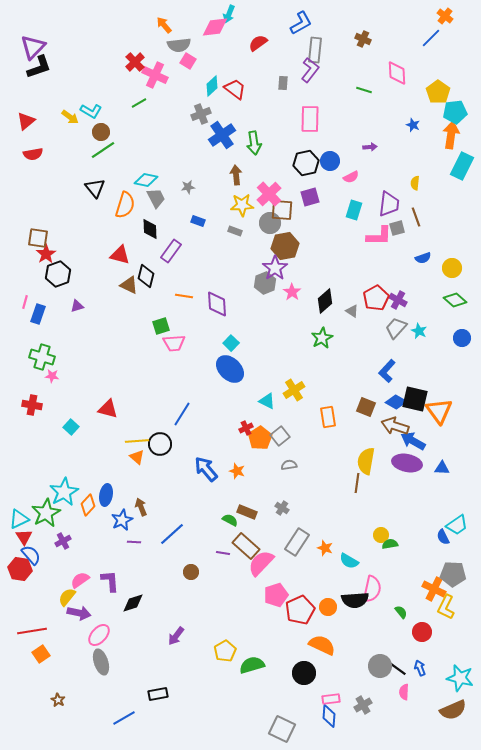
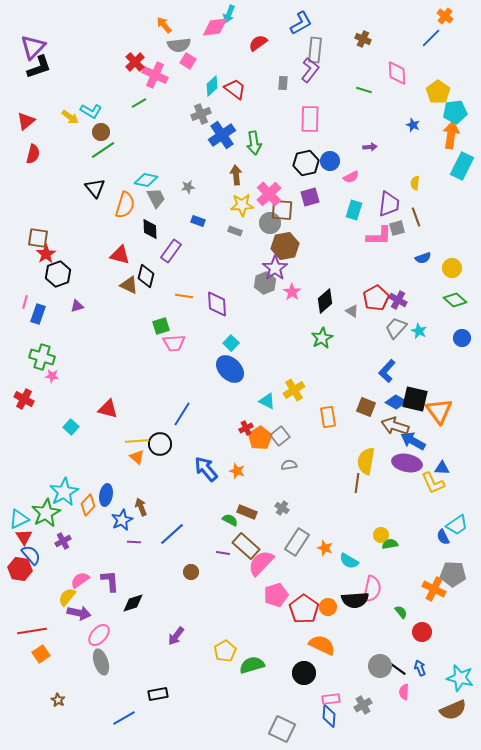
red semicircle at (33, 154): rotated 66 degrees counterclockwise
red cross at (32, 405): moved 8 px left, 6 px up; rotated 18 degrees clockwise
yellow L-shape at (446, 607): moved 13 px left, 124 px up; rotated 50 degrees counterclockwise
red pentagon at (300, 610): moved 4 px right, 1 px up; rotated 12 degrees counterclockwise
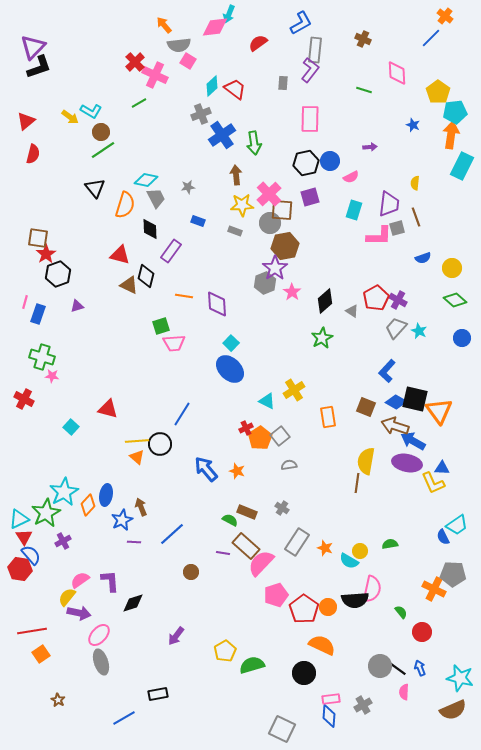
yellow circle at (381, 535): moved 21 px left, 16 px down
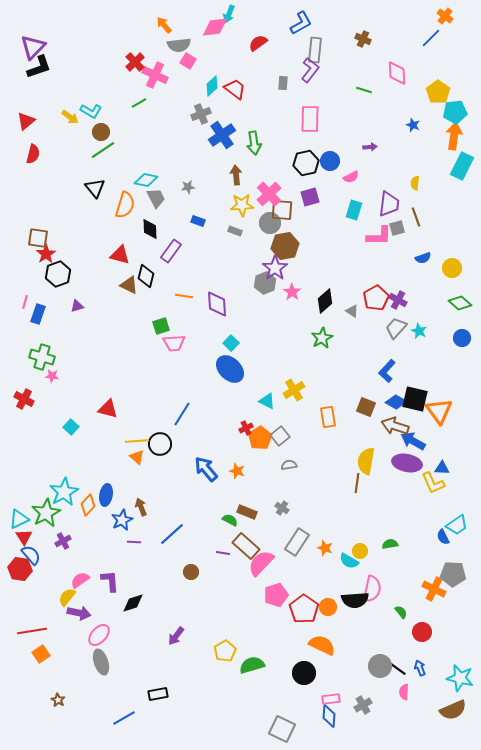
orange arrow at (451, 135): moved 3 px right, 1 px down
green diamond at (455, 300): moved 5 px right, 3 px down
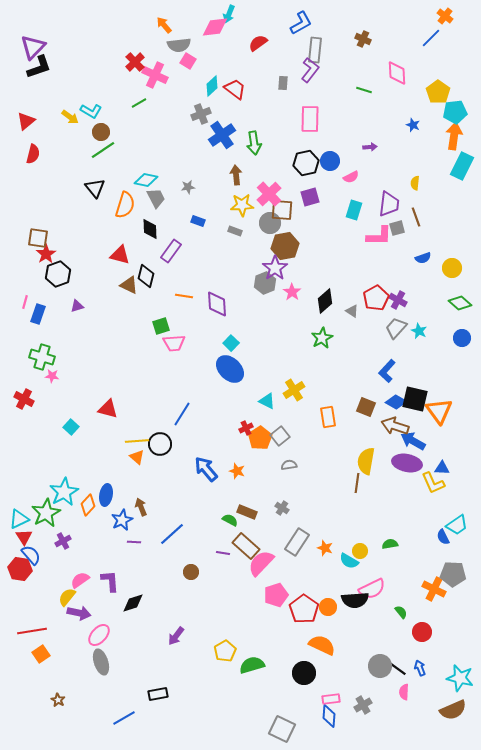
pink semicircle at (372, 589): rotated 52 degrees clockwise
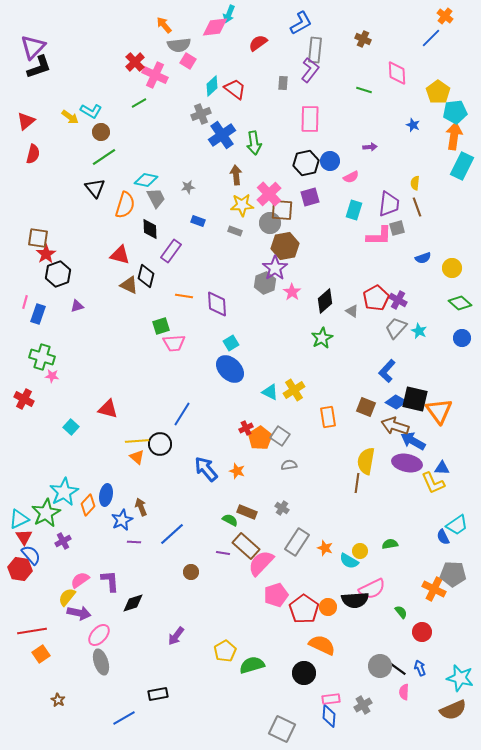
green line at (103, 150): moved 1 px right, 7 px down
brown line at (416, 217): moved 1 px right, 10 px up
cyan square at (231, 343): rotated 14 degrees clockwise
cyan triangle at (267, 401): moved 3 px right, 9 px up
gray square at (280, 436): rotated 18 degrees counterclockwise
